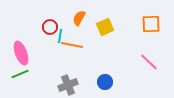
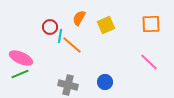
yellow square: moved 1 px right, 2 px up
orange line: rotated 30 degrees clockwise
pink ellipse: moved 5 px down; rotated 45 degrees counterclockwise
gray cross: rotated 36 degrees clockwise
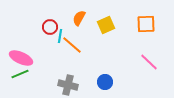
orange square: moved 5 px left
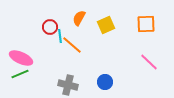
cyan line: rotated 16 degrees counterclockwise
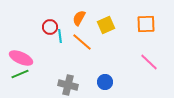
orange line: moved 10 px right, 3 px up
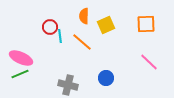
orange semicircle: moved 5 px right, 2 px up; rotated 28 degrees counterclockwise
blue circle: moved 1 px right, 4 px up
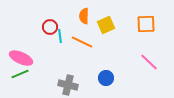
orange line: rotated 15 degrees counterclockwise
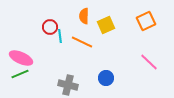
orange square: moved 3 px up; rotated 24 degrees counterclockwise
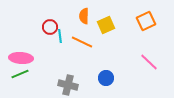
pink ellipse: rotated 20 degrees counterclockwise
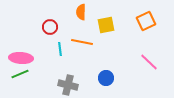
orange semicircle: moved 3 px left, 4 px up
yellow square: rotated 12 degrees clockwise
cyan line: moved 13 px down
orange line: rotated 15 degrees counterclockwise
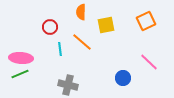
orange line: rotated 30 degrees clockwise
blue circle: moved 17 px right
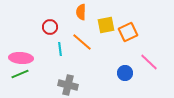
orange square: moved 18 px left, 11 px down
blue circle: moved 2 px right, 5 px up
